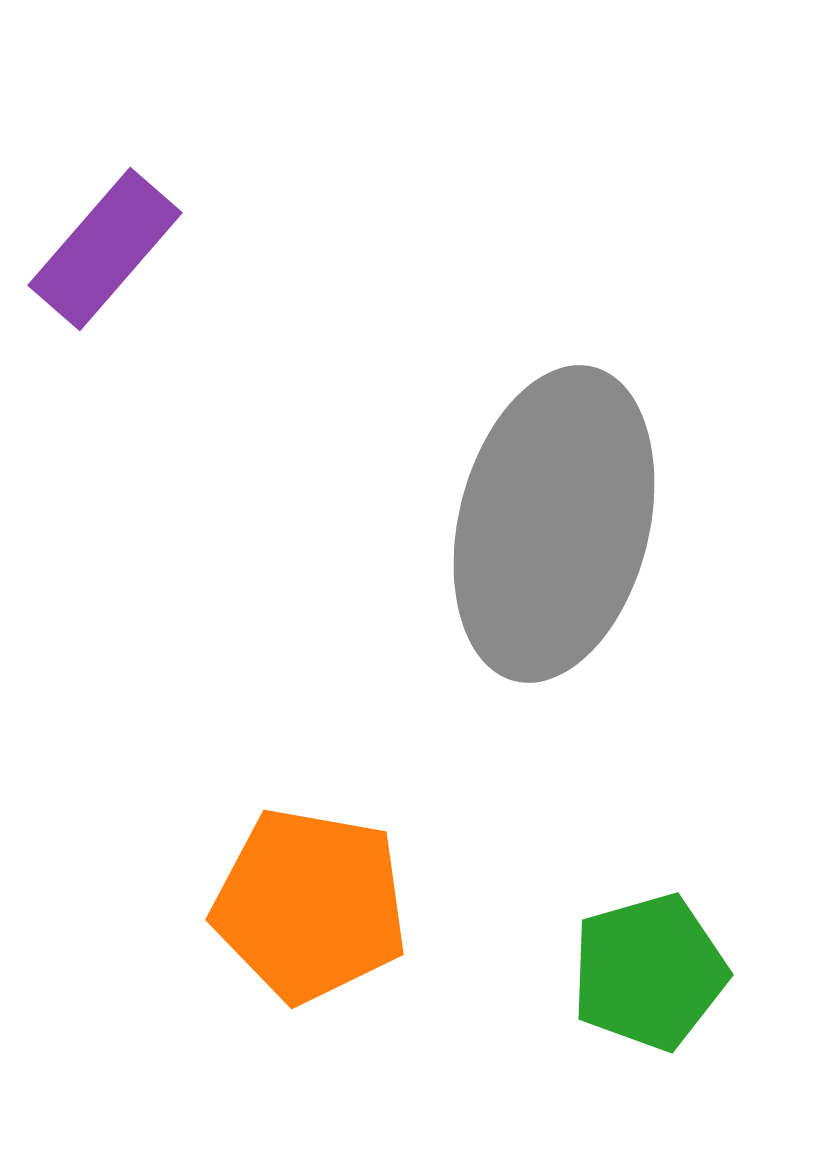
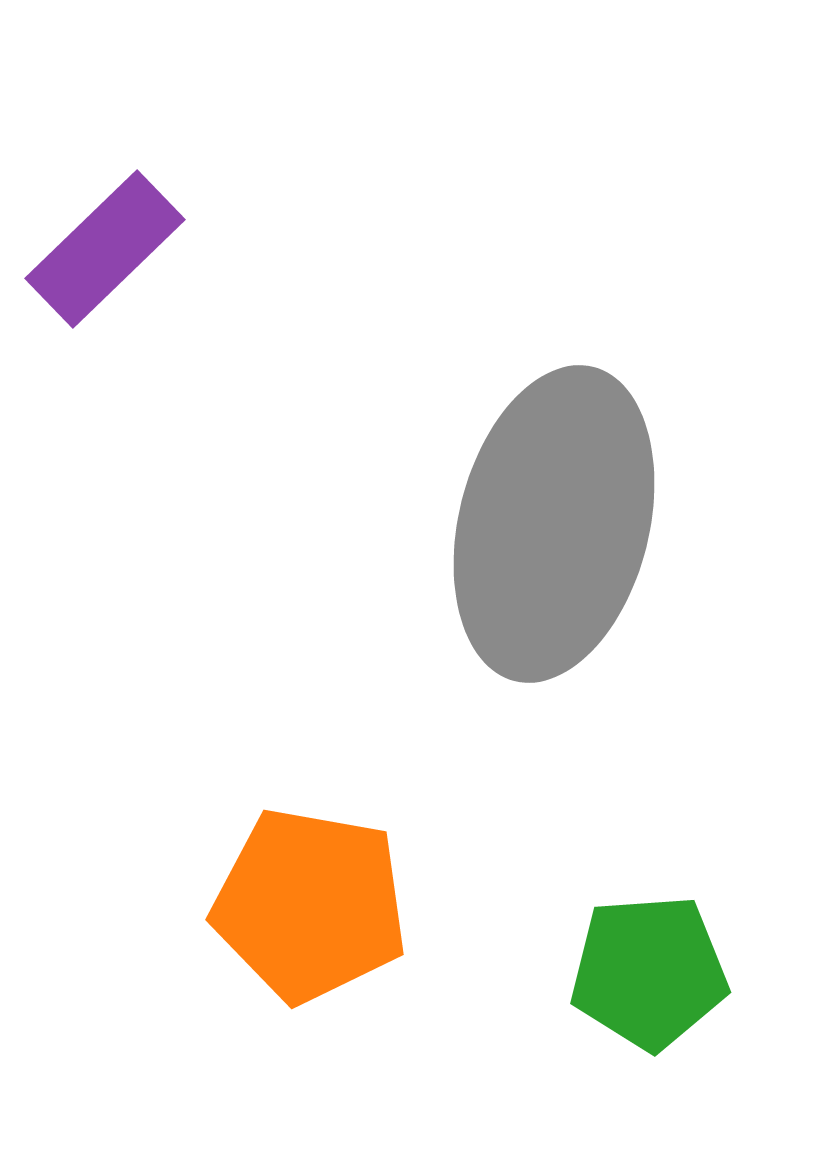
purple rectangle: rotated 5 degrees clockwise
green pentagon: rotated 12 degrees clockwise
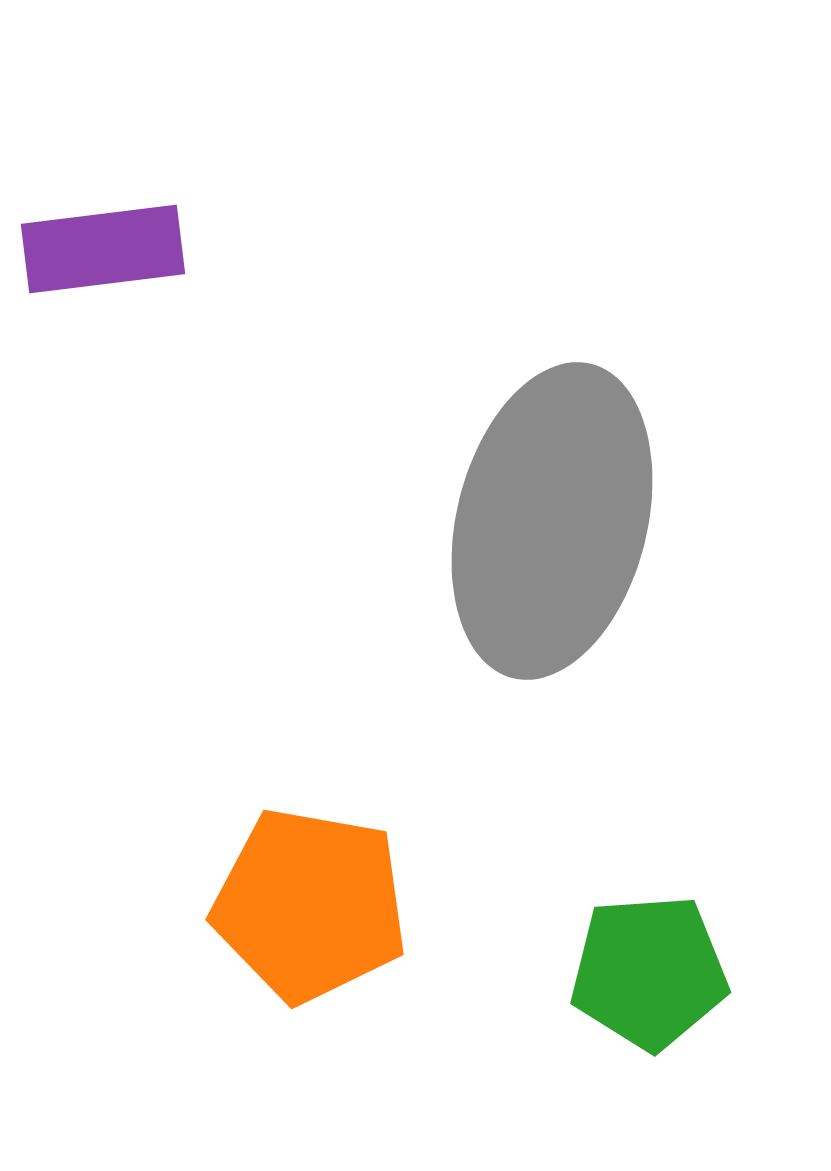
purple rectangle: moved 2 px left; rotated 37 degrees clockwise
gray ellipse: moved 2 px left, 3 px up
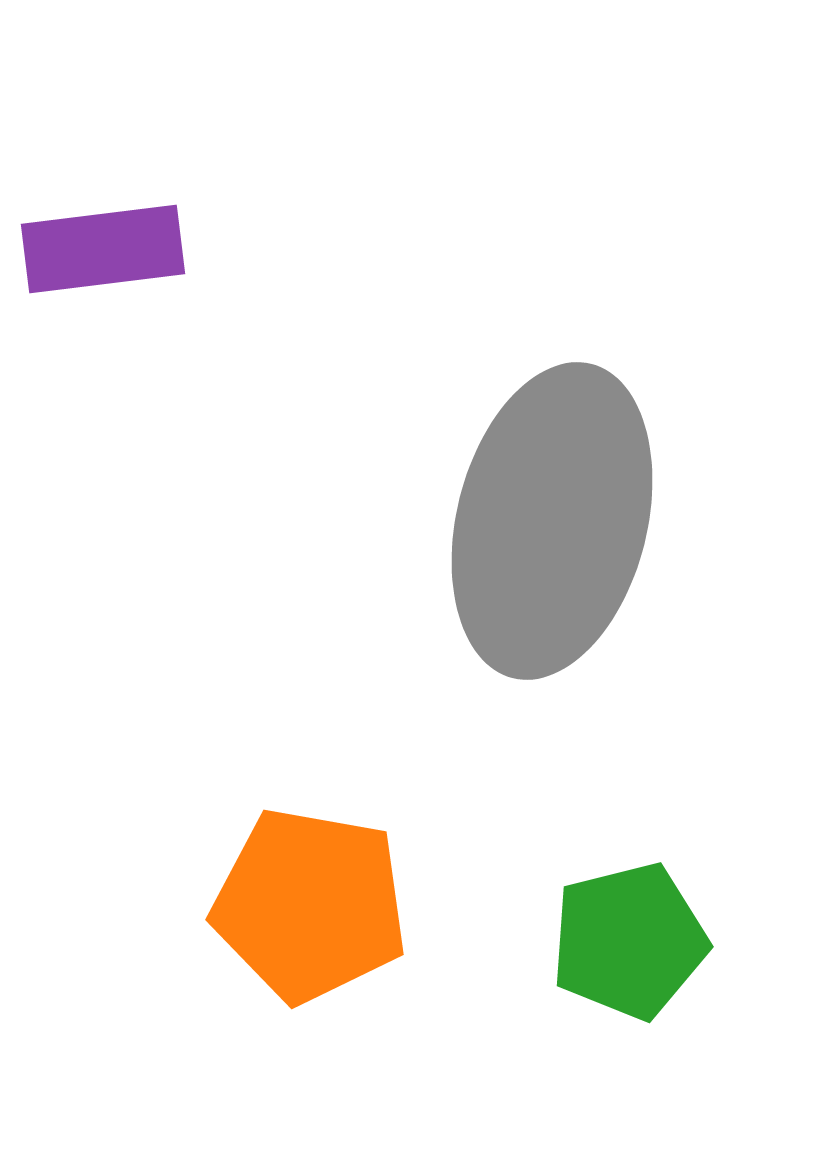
green pentagon: moved 20 px left, 31 px up; rotated 10 degrees counterclockwise
